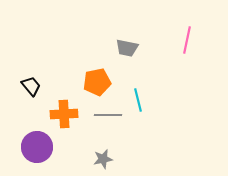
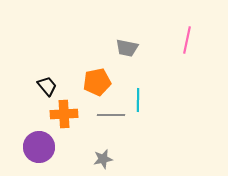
black trapezoid: moved 16 px right
cyan line: rotated 15 degrees clockwise
gray line: moved 3 px right
purple circle: moved 2 px right
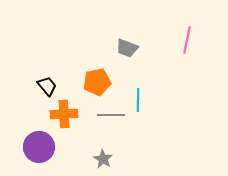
gray trapezoid: rotated 10 degrees clockwise
gray star: rotated 30 degrees counterclockwise
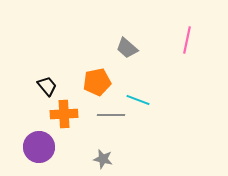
gray trapezoid: rotated 20 degrees clockwise
cyan line: rotated 70 degrees counterclockwise
gray star: rotated 18 degrees counterclockwise
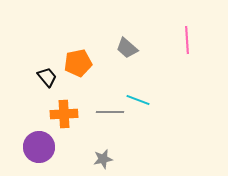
pink line: rotated 16 degrees counterclockwise
orange pentagon: moved 19 px left, 19 px up
black trapezoid: moved 9 px up
gray line: moved 1 px left, 3 px up
gray star: rotated 24 degrees counterclockwise
